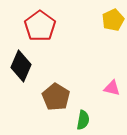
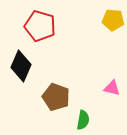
yellow pentagon: rotated 30 degrees clockwise
red pentagon: rotated 20 degrees counterclockwise
brown pentagon: rotated 12 degrees counterclockwise
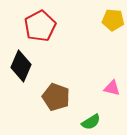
red pentagon: rotated 28 degrees clockwise
green semicircle: moved 8 px right, 2 px down; rotated 48 degrees clockwise
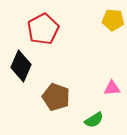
red pentagon: moved 3 px right, 3 px down
pink triangle: rotated 18 degrees counterclockwise
green semicircle: moved 3 px right, 2 px up
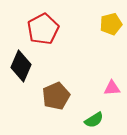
yellow pentagon: moved 2 px left, 4 px down; rotated 20 degrees counterclockwise
brown pentagon: moved 1 px up; rotated 28 degrees clockwise
